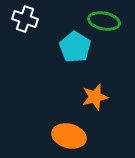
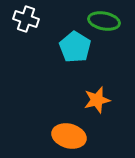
white cross: moved 1 px right
orange star: moved 2 px right, 3 px down
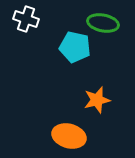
green ellipse: moved 1 px left, 2 px down
cyan pentagon: rotated 20 degrees counterclockwise
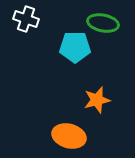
cyan pentagon: rotated 12 degrees counterclockwise
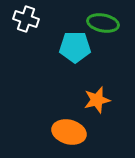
orange ellipse: moved 4 px up
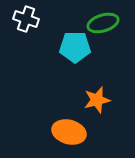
green ellipse: rotated 28 degrees counterclockwise
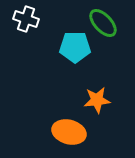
green ellipse: rotated 64 degrees clockwise
orange star: rotated 8 degrees clockwise
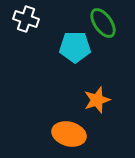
green ellipse: rotated 8 degrees clockwise
orange star: rotated 12 degrees counterclockwise
orange ellipse: moved 2 px down
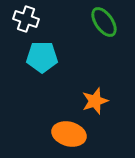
green ellipse: moved 1 px right, 1 px up
cyan pentagon: moved 33 px left, 10 px down
orange star: moved 2 px left, 1 px down
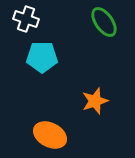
orange ellipse: moved 19 px left, 1 px down; rotated 12 degrees clockwise
